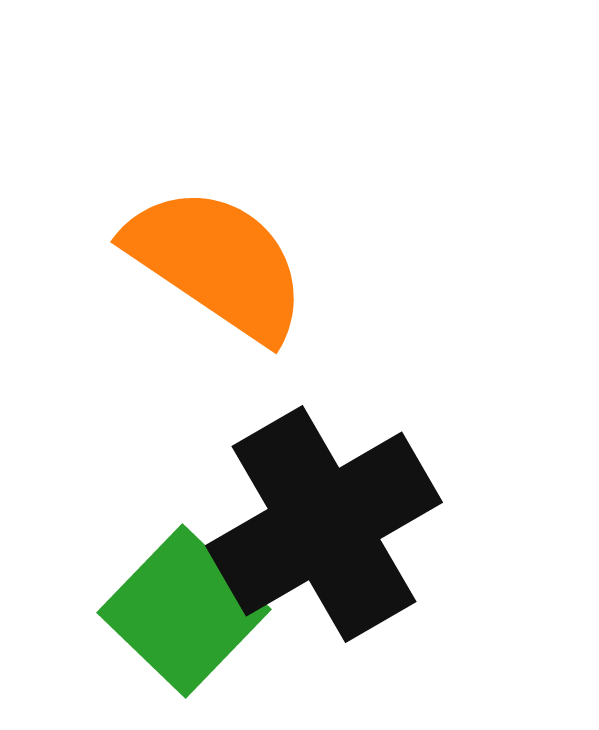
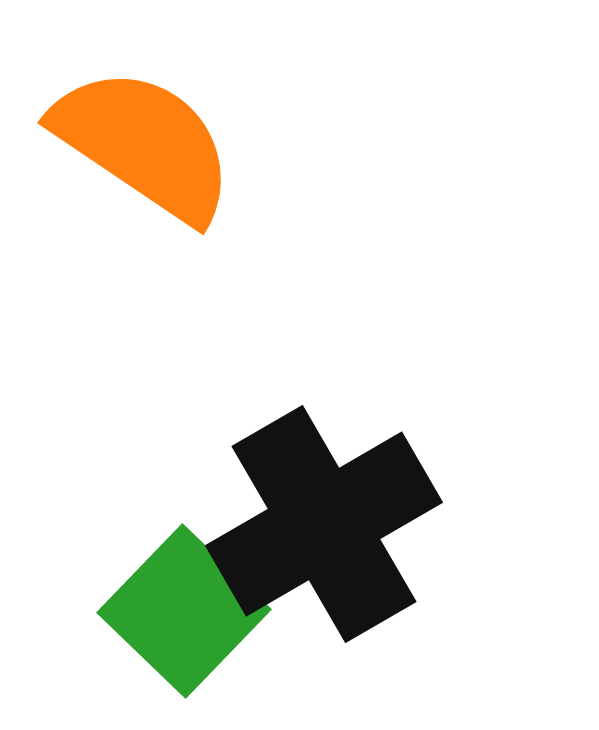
orange semicircle: moved 73 px left, 119 px up
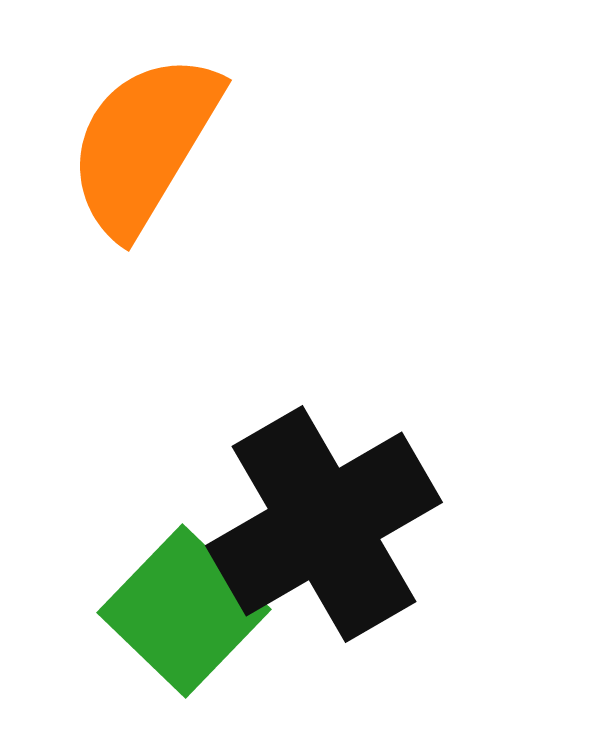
orange semicircle: rotated 93 degrees counterclockwise
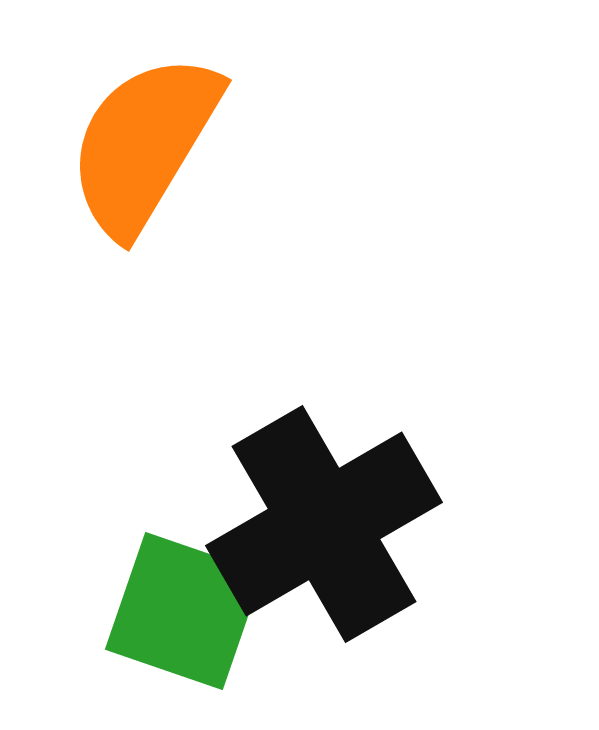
green square: rotated 25 degrees counterclockwise
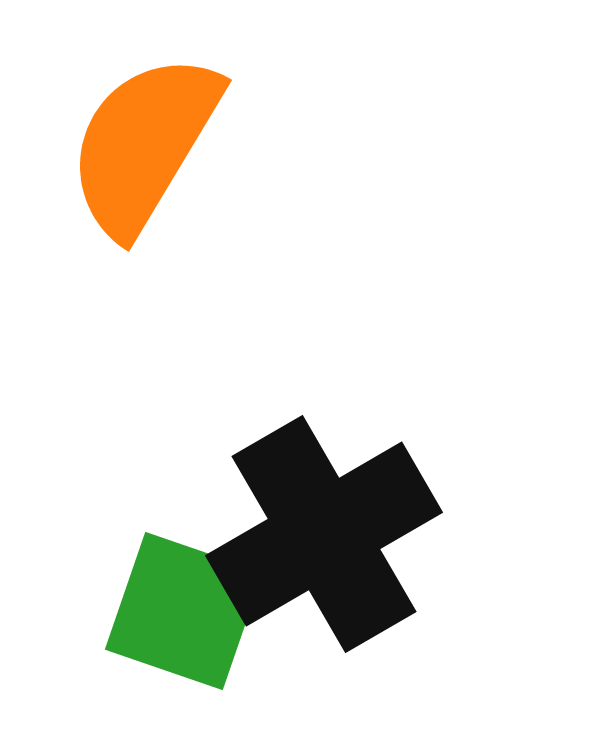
black cross: moved 10 px down
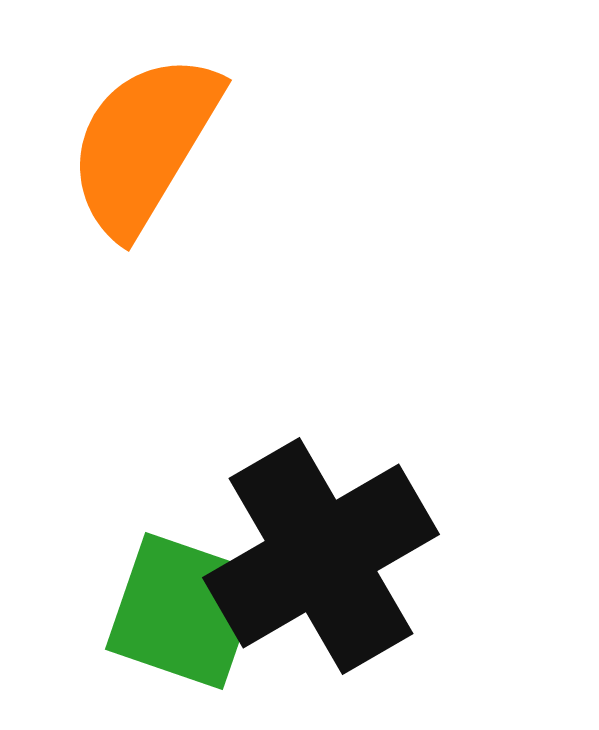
black cross: moved 3 px left, 22 px down
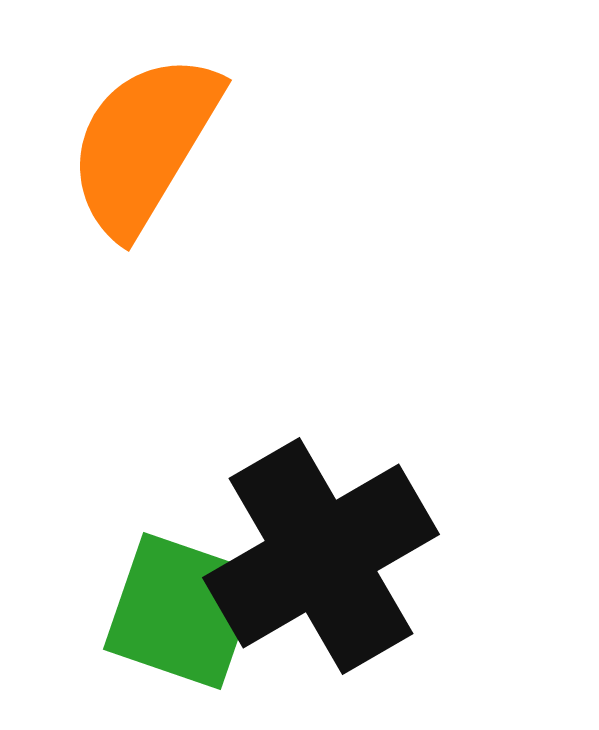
green square: moved 2 px left
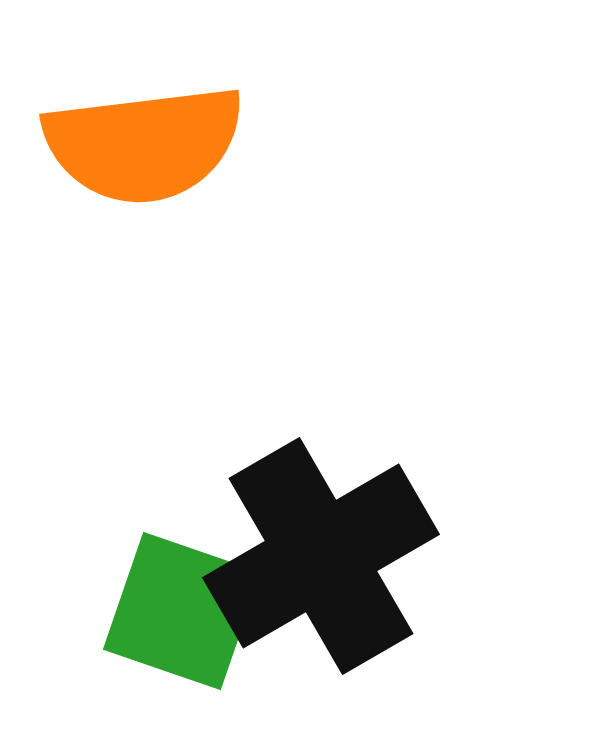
orange semicircle: rotated 128 degrees counterclockwise
